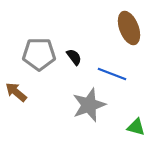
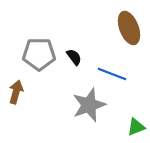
brown arrow: rotated 65 degrees clockwise
green triangle: rotated 36 degrees counterclockwise
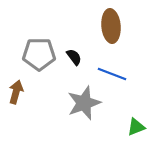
brown ellipse: moved 18 px left, 2 px up; rotated 16 degrees clockwise
gray star: moved 5 px left, 2 px up
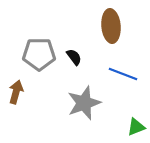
blue line: moved 11 px right
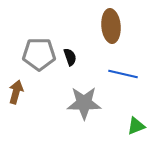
black semicircle: moved 4 px left; rotated 18 degrees clockwise
blue line: rotated 8 degrees counterclockwise
gray star: rotated 20 degrees clockwise
green triangle: moved 1 px up
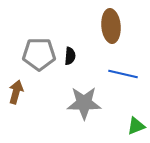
black semicircle: moved 1 px up; rotated 24 degrees clockwise
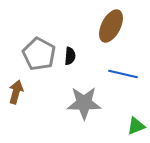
brown ellipse: rotated 32 degrees clockwise
gray pentagon: rotated 28 degrees clockwise
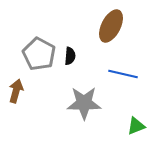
brown arrow: moved 1 px up
